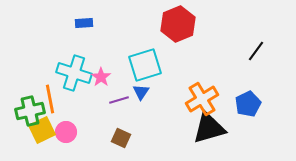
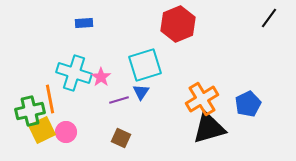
black line: moved 13 px right, 33 px up
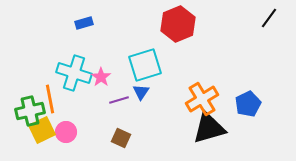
blue rectangle: rotated 12 degrees counterclockwise
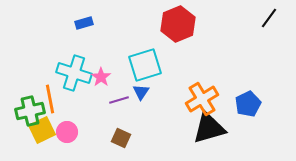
pink circle: moved 1 px right
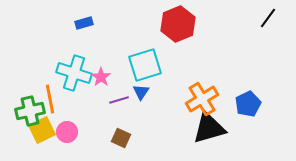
black line: moved 1 px left
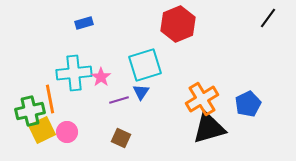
cyan cross: rotated 24 degrees counterclockwise
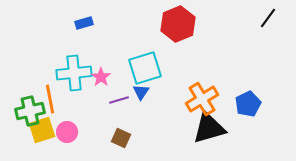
cyan square: moved 3 px down
yellow square: rotated 8 degrees clockwise
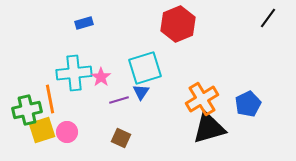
green cross: moved 3 px left, 1 px up
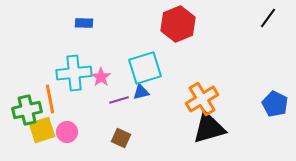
blue rectangle: rotated 18 degrees clockwise
blue triangle: rotated 42 degrees clockwise
blue pentagon: moved 27 px right; rotated 20 degrees counterclockwise
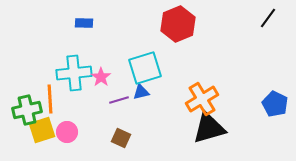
orange line: rotated 8 degrees clockwise
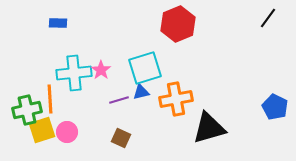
blue rectangle: moved 26 px left
pink star: moved 7 px up
orange cross: moved 26 px left; rotated 20 degrees clockwise
blue pentagon: moved 3 px down
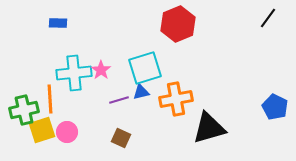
green cross: moved 3 px left
